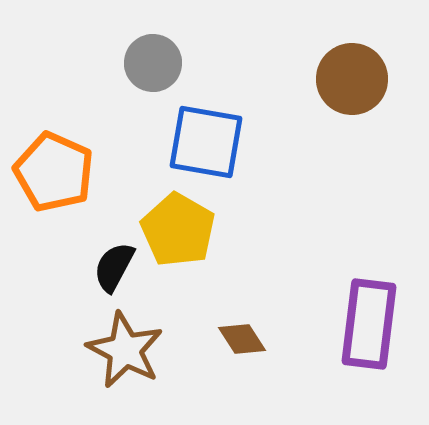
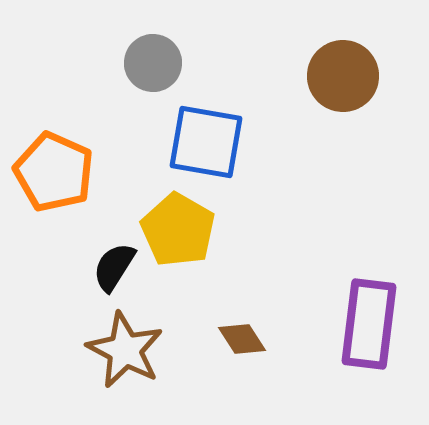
brown circle: moved 9 px left, 3 px up
black semicircle: rotated 4 degrees clockwise
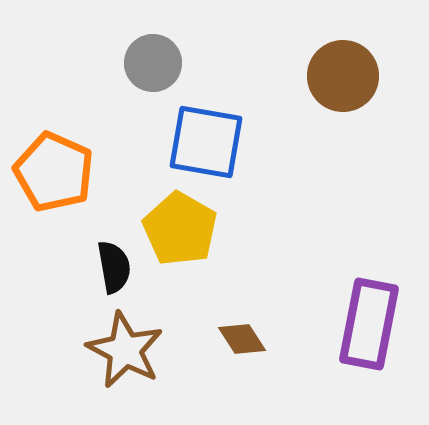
yellow pentagon: moved 2 px right, 1 px up
black semicircle: rotated 138 degrees clockwise
purple rectangle: rotated 4 degrees clockwise
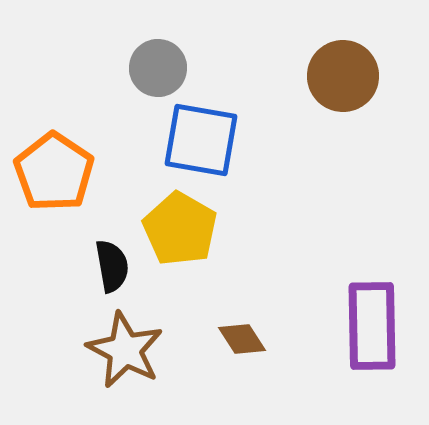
gray circle: moved 5 px right, 5 px down
blue square: moved 5 px left, 2 px up
orange pentagon: rotated 10 degrees clockwise
black semicircle: moved 2 px left, 1 px up
purple rectangle: moved 3 px right, 2 px down; rotated 12 degrees counterclockwise
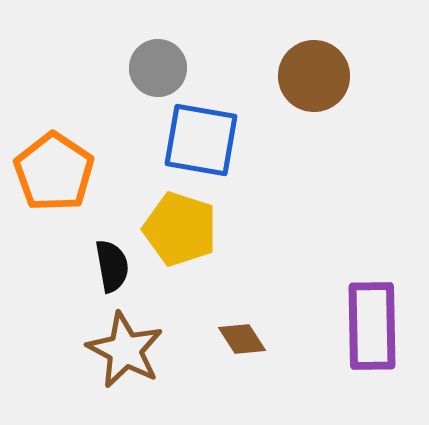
brown circle: moved 29 px left
yellow pentagon: rotated 12 degrees counterclockwise
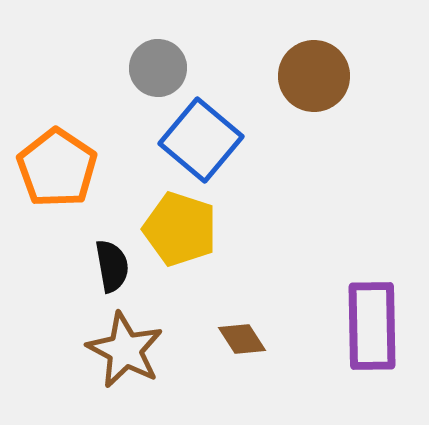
blue square: rotated 30 degrees clockwise
orange pentagon: moved 3 px right, 4 px up
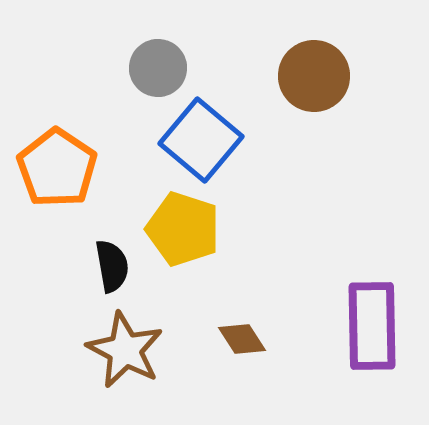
yellow pentagon: moved 3 px right
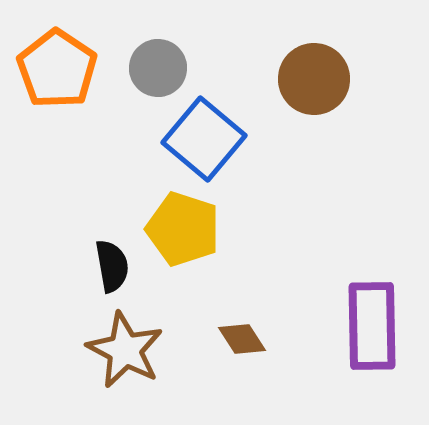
brown circle: moved 3 px down
blue square: moved 3 px right, 1 px up
orange pentagon: moved 99 px up
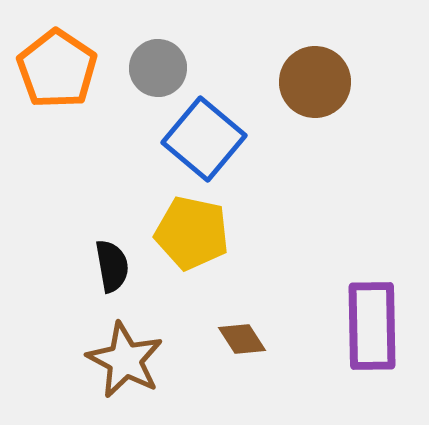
brown circle: moved 1 px right, 3 px down
yellow pentagon: moved 9 px right, 4 px down; rotated 6 degrees counterclockwise
brown star: moved 10 px down
